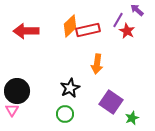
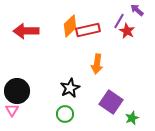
purple line: moved 1 px right, 1 px down
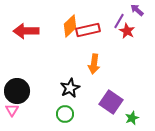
orange arrow: moved 3 px left
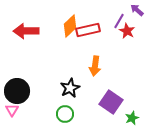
orange arrow: moved 1 px right, 2 px down
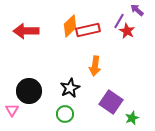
black circle: moved 12 px right
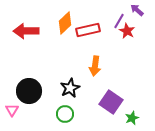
orange diamond: moved 5 px left, 3 px up
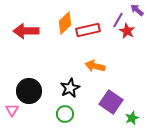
purple line: moved 1 px left, 1 px up
orange arrow: rotated 96 degrees clockwise
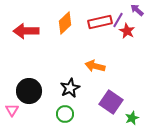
red rectangle: moved 12 px right, 8 px up
